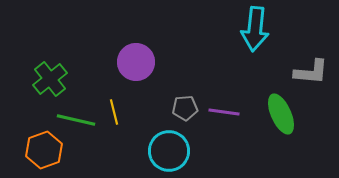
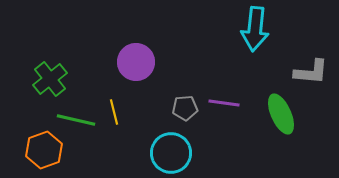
purple line: moved 9 px up
cyan circle: moved 2 px right, 2 px down
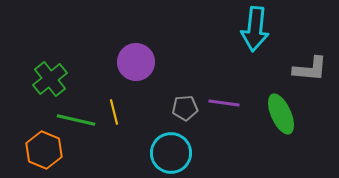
gray L-shape: moved 1 px left, 3 px up
orange hexagon: rotated 18 degrees counterclockwise
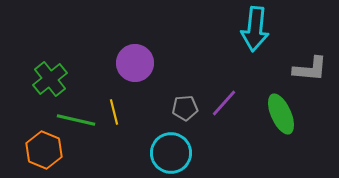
purple circle: moved 1 px left, 1 px down
purple line: rotated 56 degrees counterclockwise
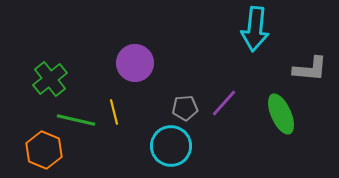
cyan circle: moved 7 px up
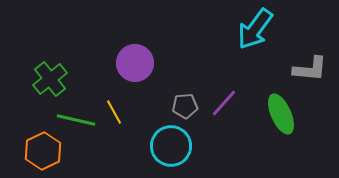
cyan arrow: rotated 30 degrees clockwise
gray pentagon: moved 2 px up
yellow line: rotated 15 degrees counterclockwise
orange hexagon: moved 1 px left, 1 px down; rotated 12 degrees clockwise
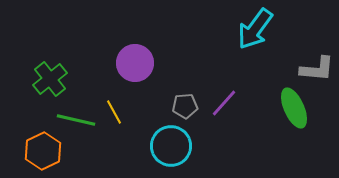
gray L-shape: moved 7 px right
green ellipse: moved 13 px right, 6 px up
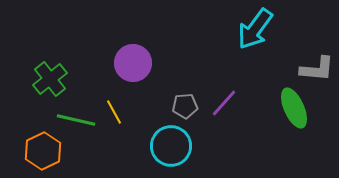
purple circle: moved 2 px left
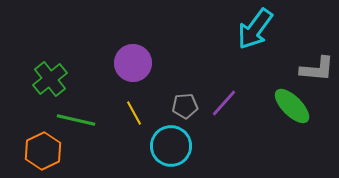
green ellipse: moved 2 px left, 2 px up; rotated 21 degrees counterclockwise
yellow line: moved 20 px right, 1 px down
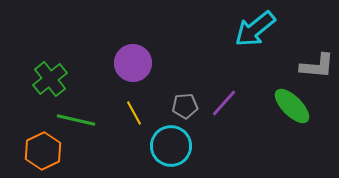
cyan arrow: rotated 15 degrees clockwise
gray L-shape: moved 3 px up
